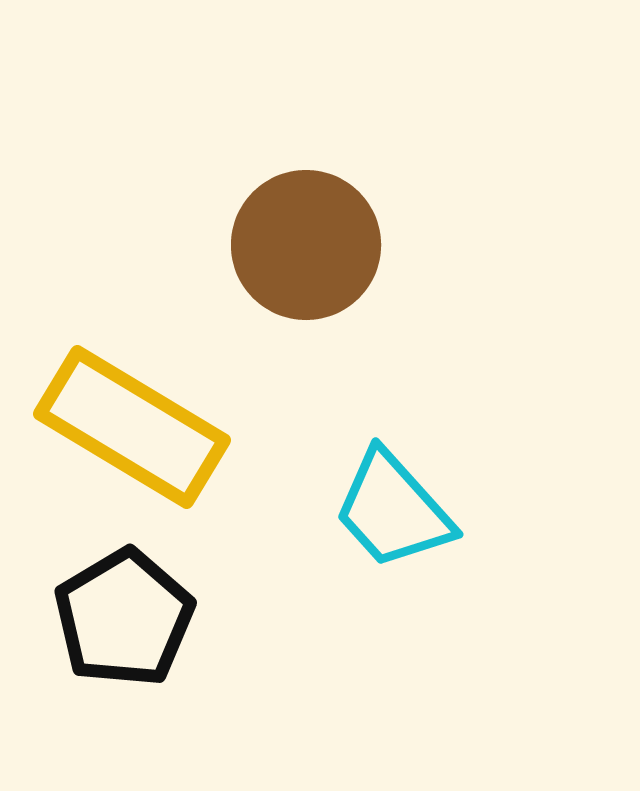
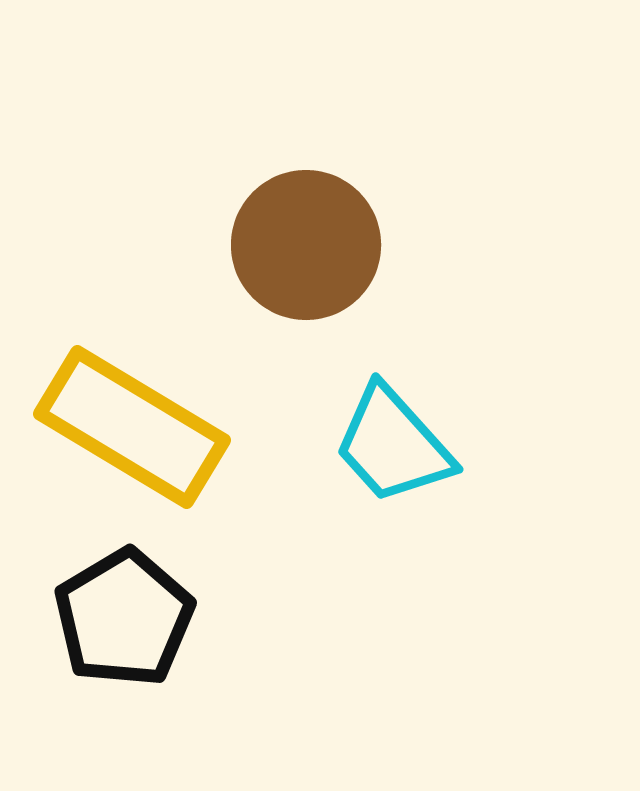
cyan trapezoid: moved 65 px up
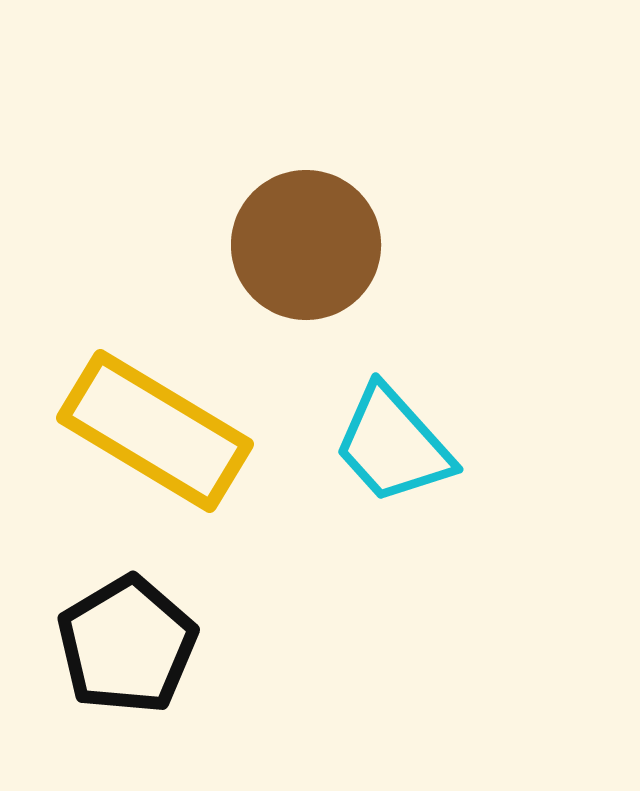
yellow rectangle: moved 23 px right, 4 px down
black pentagon: moved 3 px right, 27 px down
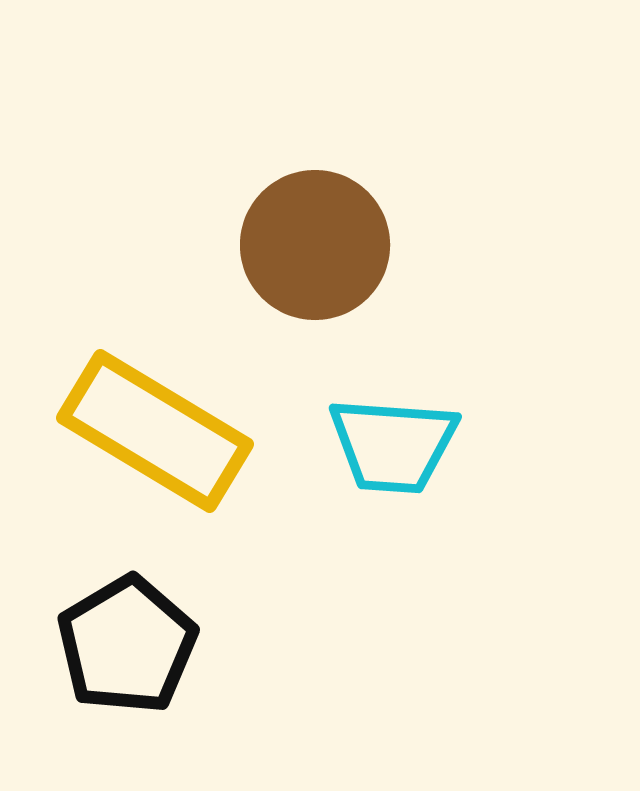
brown circle: moved 9 px right
cyan trapezoid: rotated 44 degrees counterclockwise
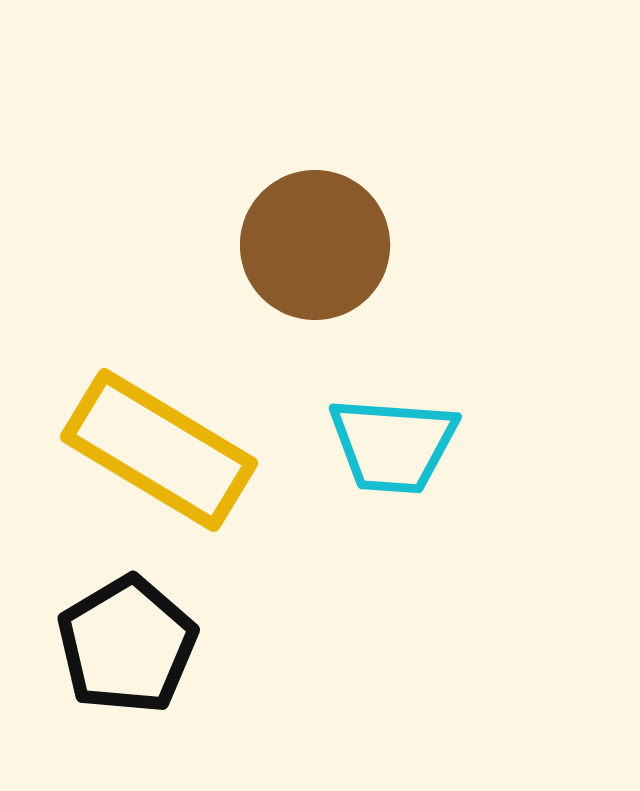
yellow rectangle: moved 4 px right, 19 px down
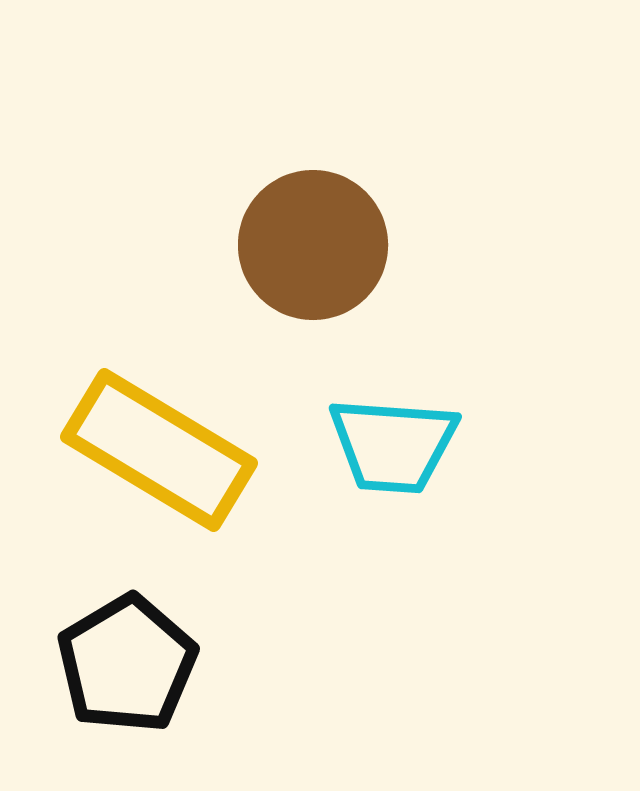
brown circle: moved 2 px left
black pentagon: moved 19 px down
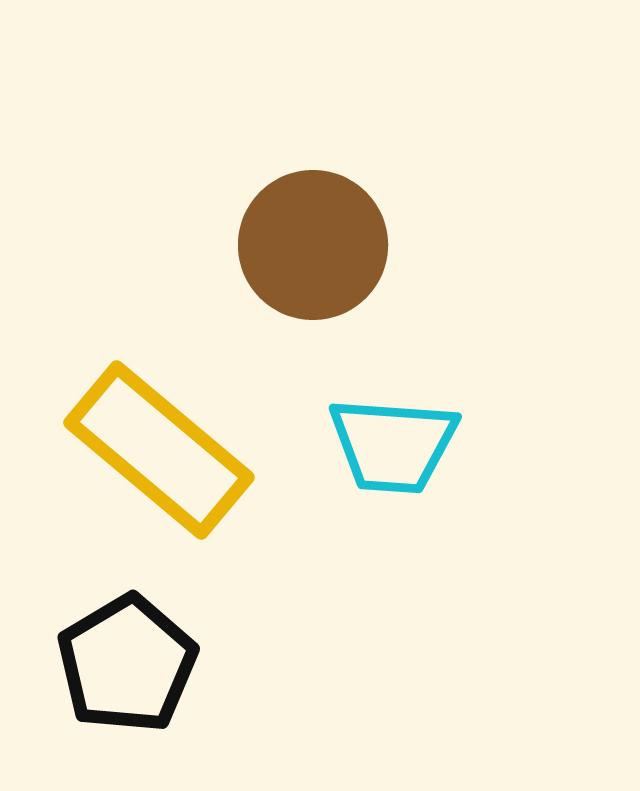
yellow rectangle: rotated 9 degrees clockwise
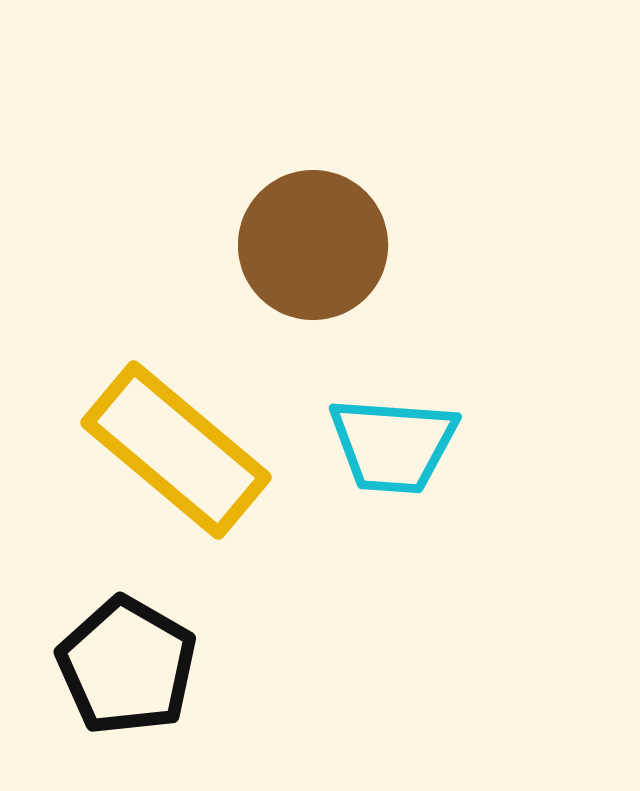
yellow rectangle: moved 17 px right
black pentagon: moved 2 px down; rotated 11 degrees counterclockwise
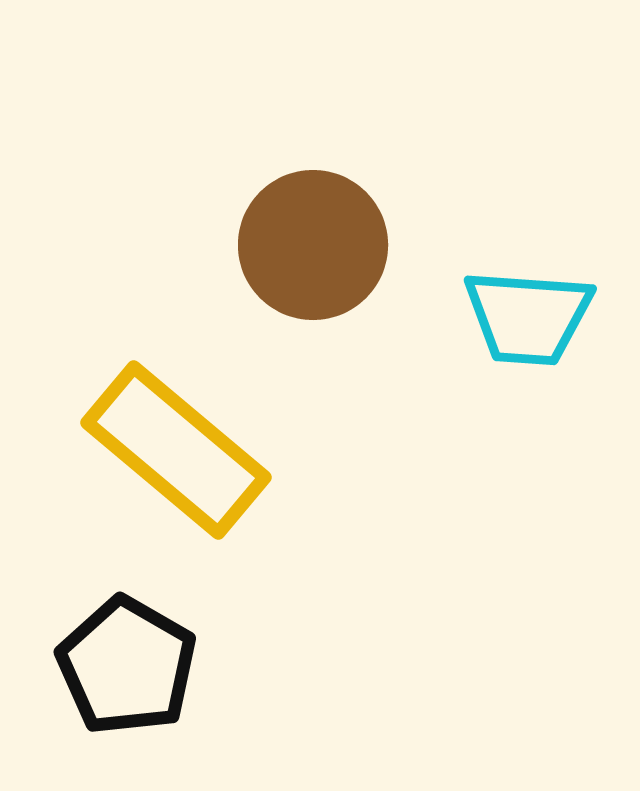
cyan trapezoid: moved 135 px right, 128 px up
